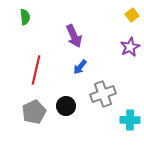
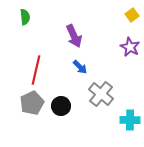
purple star: rotated 18 degrees counterclockwise
blue arrow: rotated 84 degrees counterclockwise
gray cross: moved 2 px left; rotated 30 degrees counterclockwise
black circle: moved 5 px left
gray pentagon: moved 2 px left, 9 px up
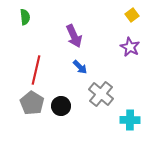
gray pentagon: rotated 15 degrees counterclockwise
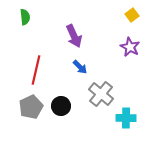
gray pentagon: moved 1 px left, 4 px down; rotated 15 degrees clockwise
cyan cross: moved 4 px left, 2 px up
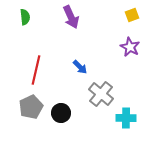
yellow square: rotated 16 degrees clockwise
purple arrow: moved 3 px left, 19 px up
black circle: moved 7 px down
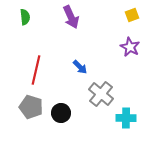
gray pentagon: rotated 30 degrees counterclockwise
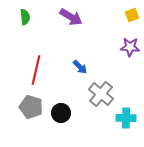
purple arrow: rotated 35 degrees counterclockwise
purple star: rotated 24 degrees counterclockwise
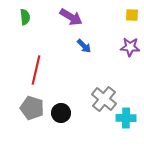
yellow square: rotated 24 degrees clockwise
blue arrow: moved 4 px right, 21 px up
gray cross: moved 3 px right, 5 px down
gray pentagon: moved 1 px right, 1 px down
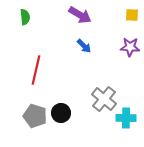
purple arrow: moved 9 px right, 2 px up
gray pentagon: moved 3 px right, 8 px down
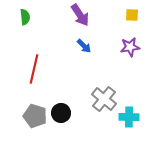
purple arrow: rotated 25 degrees clockwise
purple star: rotated 12 degrees counterclockwise
red line: moved 2 px left, 1 px up
cyan cross: moved 3 px right, 1 px up
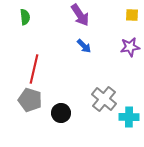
gray pentagon: moved 5 px left, 16 px up
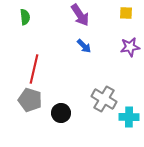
yellow square: moved 6 px left, 2 px up
gray cross: rotated 10 degrees counterclockwise
